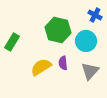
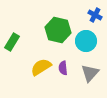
purple semicircle: moved 5 px down
gray triangle: moved 2 px down
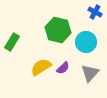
blue cross: moved 3 px up
cyan circle: moved 1 px down
purple semicircle: rotated 128 degrees counterclockwise
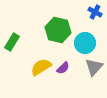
cyan circle: moved 1 px left, 1 px down
gray triangle: moved 4 px right, 6 px up
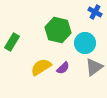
gray triangle: rotated 12 degrees clockwise
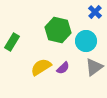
blue cross: rotated 16 degrees clockwise
cyan circle: moved 1 px right, 2 px up
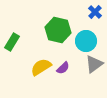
gray triangle: moved 3 px up
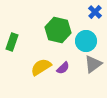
green rectangle: rotated 12 degrees counterclockwise
gray triangle: moved 1 px left
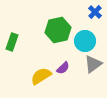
green hexagon: rotated 25 degrees counterclockwise
cyan circle: moved 1 px left
yellow semicircle: moved 9 px down
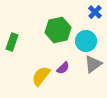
cyan circle: moved 1 px right
yellow semicircle: rotated 20 degrees counterclockwise
